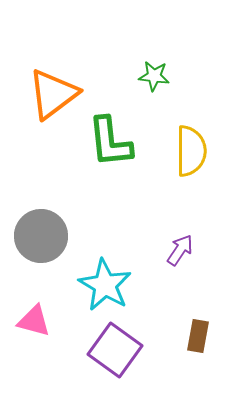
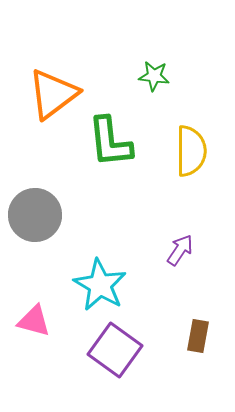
gray circle: moved 6 px left, 21 px up
cyan star: moved 5 px left
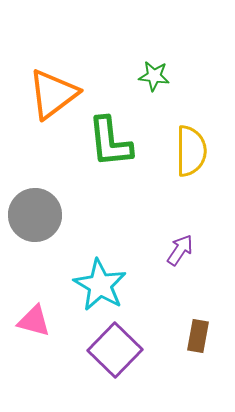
purple square: rotated 8 degrees clockwise
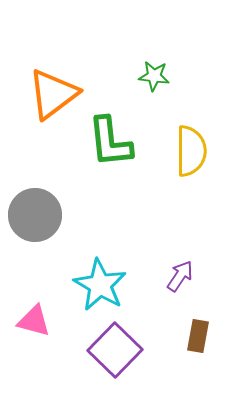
purple arrow: moved 26 px down
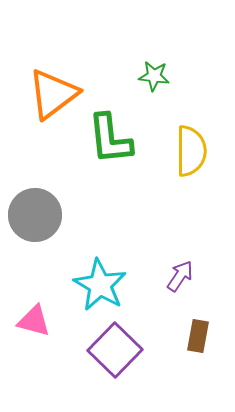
green L-shape: moved 3 px up
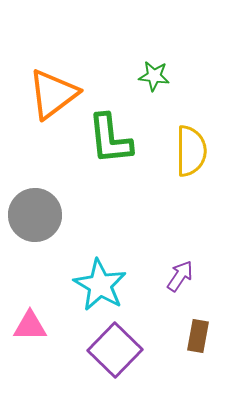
pink triangle: moved 4 px left, 5 px down; rotated 15 degrees counterclockwise
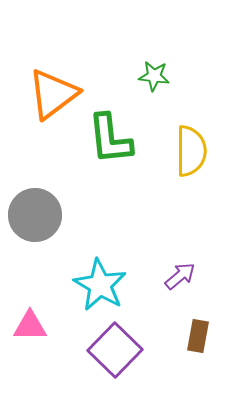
purple arrow: rotated 16 degrees clockwise
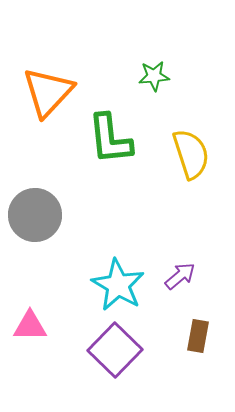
green star: rotated 12 degrees counterclockwise
orange triangle: moved 5 px left, 2 px up; rotated 10 degrees counterclockwise
yellow semicircle: moved 3 px down; rotated 18 degrees counterclockwise
cyan star: moved 18 px right
